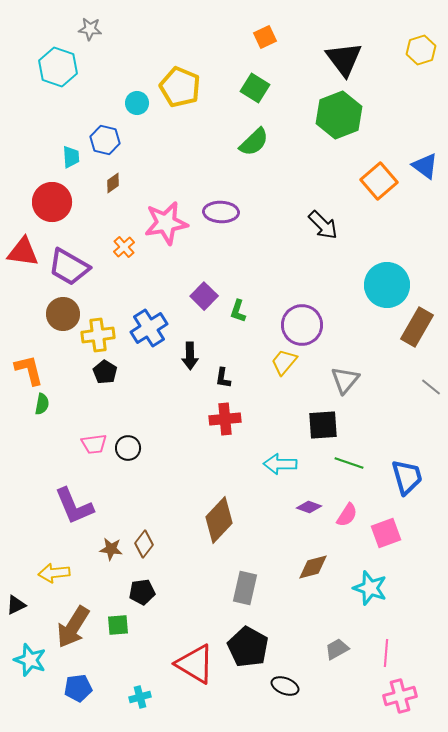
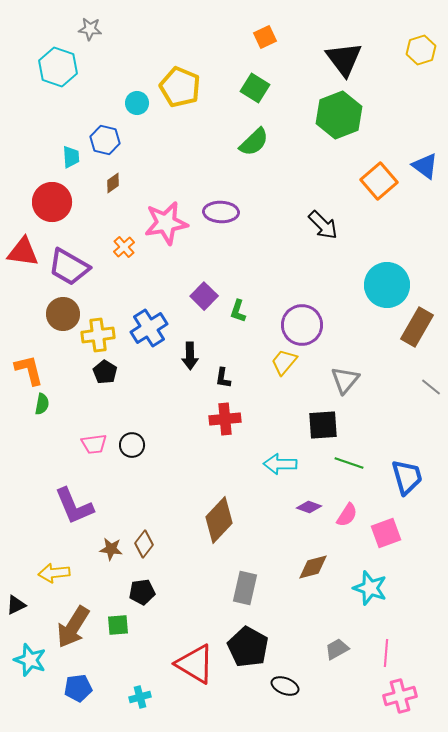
black circle at (128, 448): moved 4 px right, 3 px up
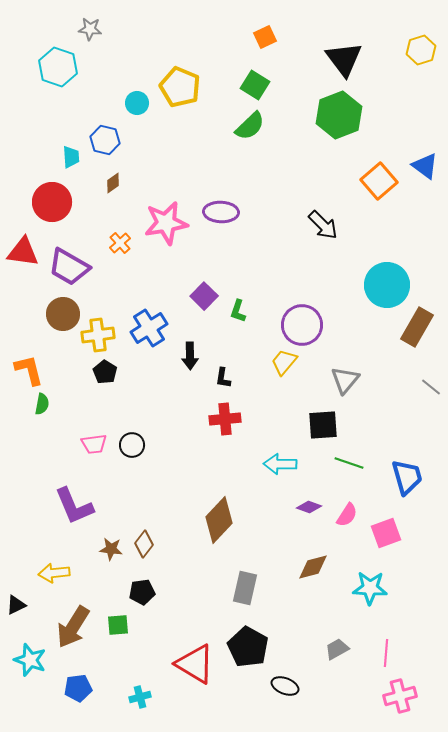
green square at (255, 88): moved 3 px up
green semicircle at (254, 142): moved 4 px left, 16 px up
orange cross at (124, 247): moved 4 px left, 4 px up
cyan star at (370, 588): rotated 16 degrees counterclockwise
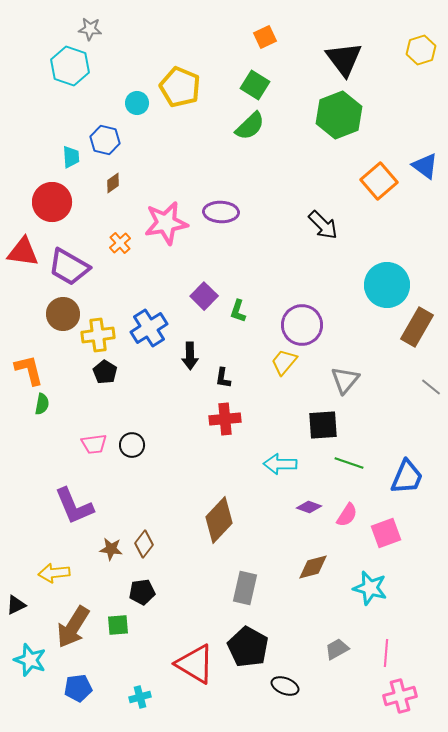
cyan hexagon at (58, 67): moved 12 px right, 1 px up
blue trapezoid at (407, 477): rotated 39 degrees clockwise
cyan star at (370, 588): rotated 12 degrees clockwise
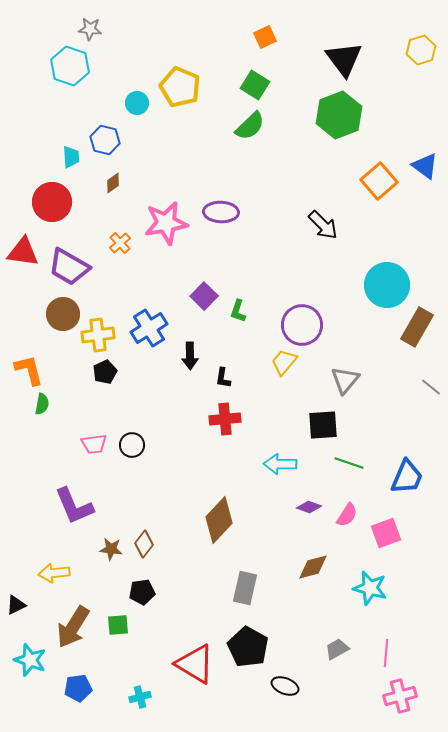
black pentagon at (105, 372): rotated 15 degrees clockwise
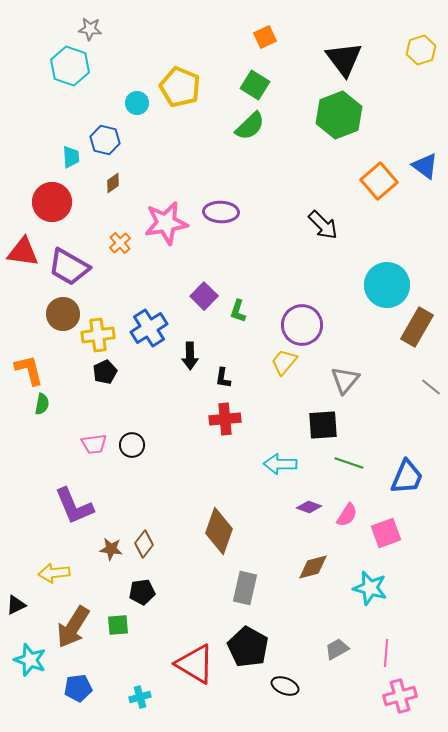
brown diamond at (219, 520): moved 11 px down; rotated 24 degrees counterclockwise
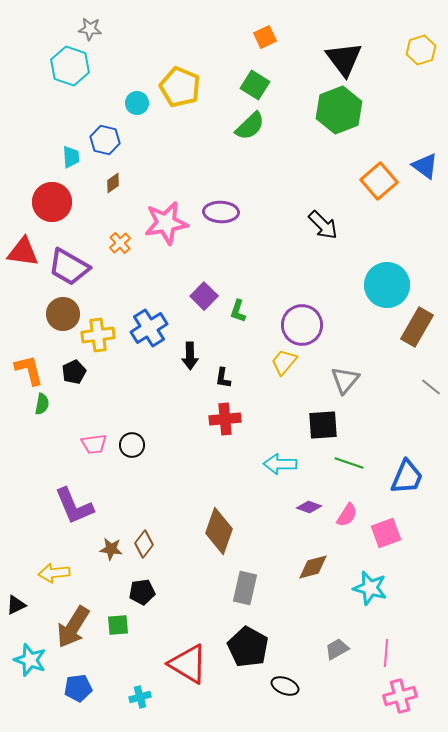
green hexagon at (339, 115): moved 5 px up
black pentagon at (105, 372): moved 31 px left
red triangle at (195, 664): moved 7 px left
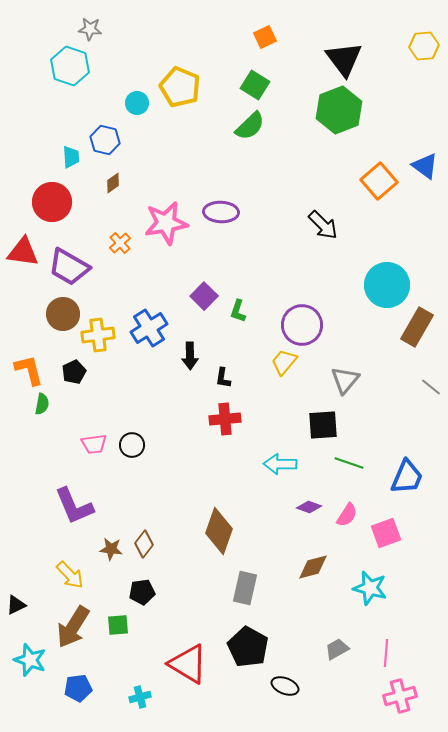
yellow hexagon at (421, 50): moved 3 px right, 4 px up; rotated 12 degrees clockwise
yellow arrow at (54, 573): moved 16 px right, 2 px down; rotated 128 degrees counterclockwise
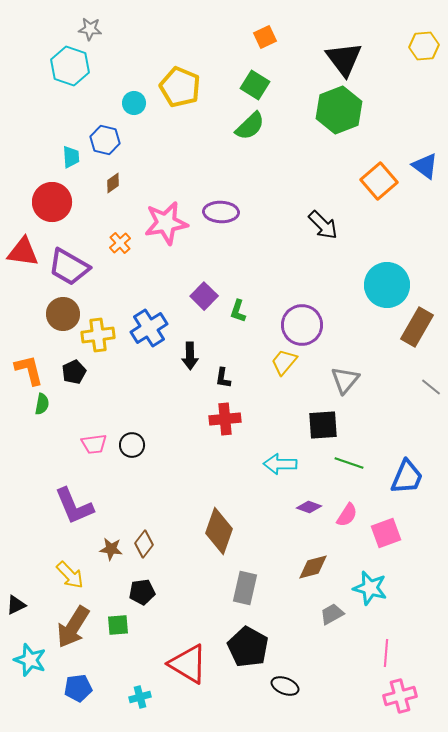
cyan circle at (137, 103): moved 3 px left
gray trapezoid at (337, 649): moved 5 px left, 35 px up
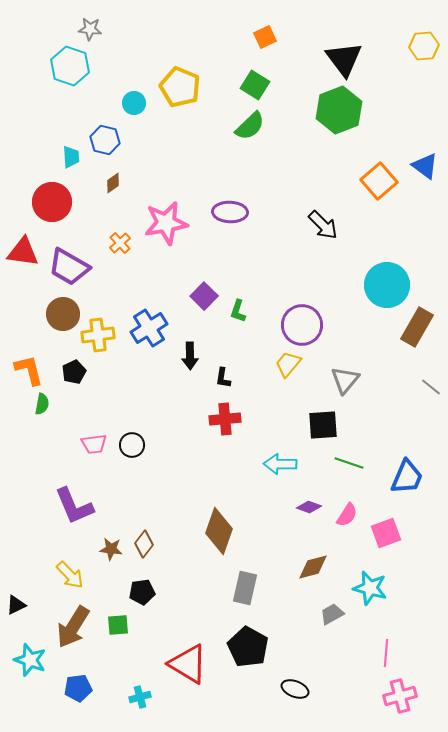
purple ellipse at (221, 212): moved 9 px right
yellow trapezoid at (284, 362): moved 4 px right, 2 px down
black ellipse at (285, 686): moved 10 px right, 3 px down
